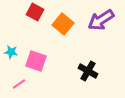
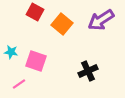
orange square: moved 1 px left
black cross: rotated 36 degrees clockwise
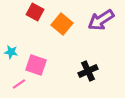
pink square: moved 4 px down
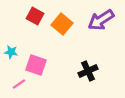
red square: moved 4 px down
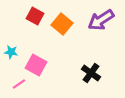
pink square: rotated 10 degrees clockwise
black cross: moved 3 px right, 2 px down; rotated 30 degrees counterclockwise
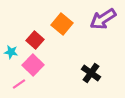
red square: moved 24 px down; rotated 12 degrees clockwise
purple arrow: moved 2 px right, 1 px up
pink square: moved 3 px left; rotated 15 degrees clockwise
